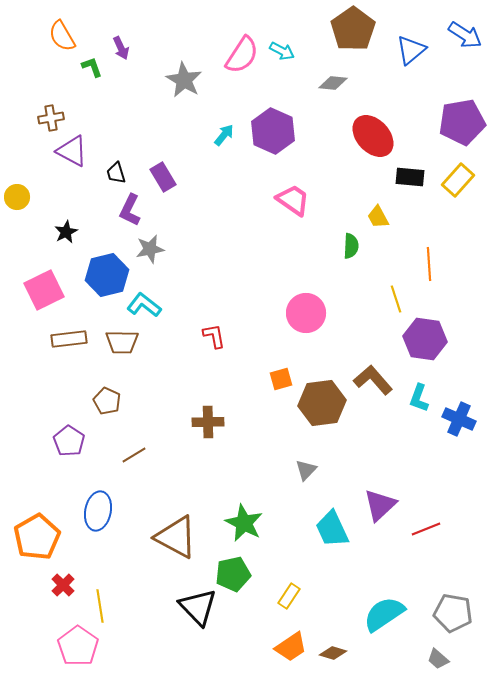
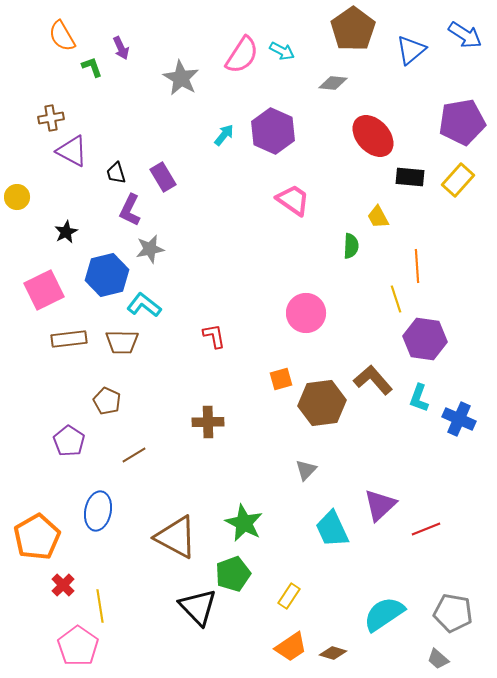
gray star at (184, 80): moved 3 px left, 2 px up
orange line at (429, 264): moved 12 px left, 2 px down
green pentagon at (233, 574): rotated 8 degrees counterclockwise
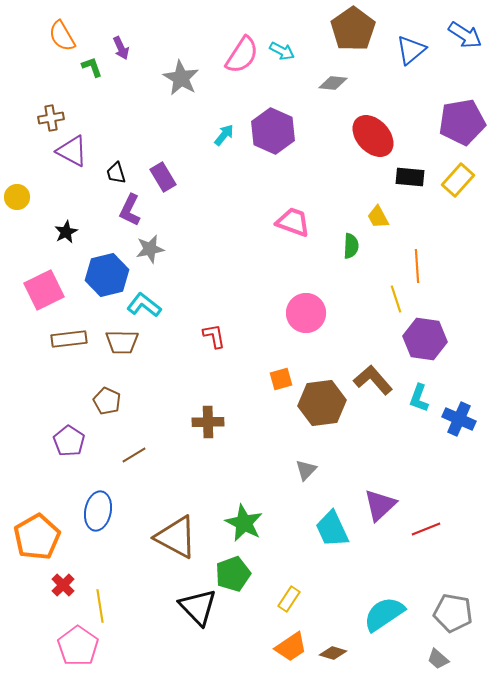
pink trapezoid at (293, 200): moved 22 px down; rotated 15 degrees counterclockwise
yellow rectangle at (289, 596): moved 3 px down
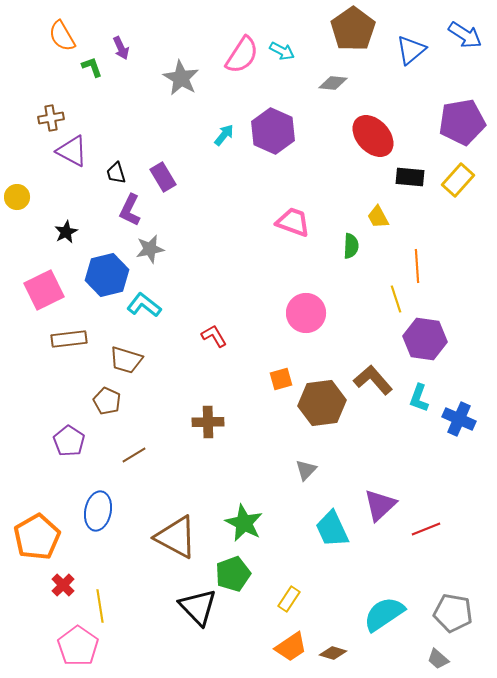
red L-shape at (214, 336): rotated 20 degrees counterclockwise
brown trapezoid at (122, 342): moved 4 px right, 18 px down; rotated 16 degrees clockwise
